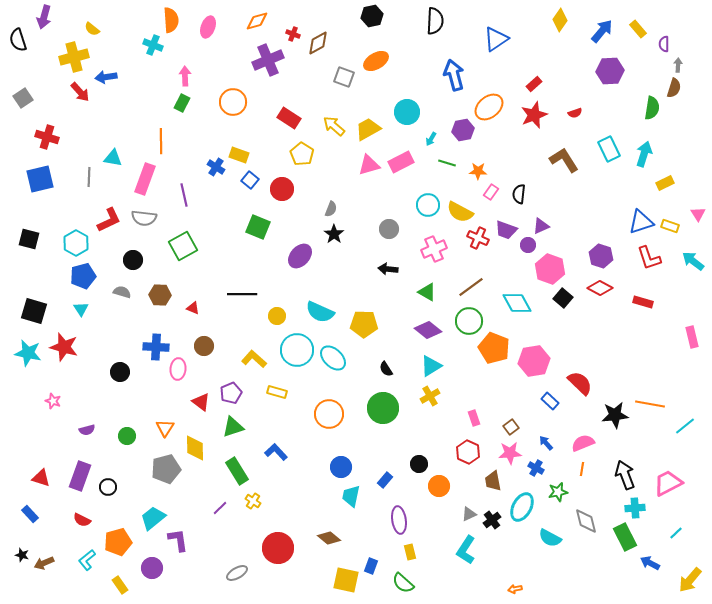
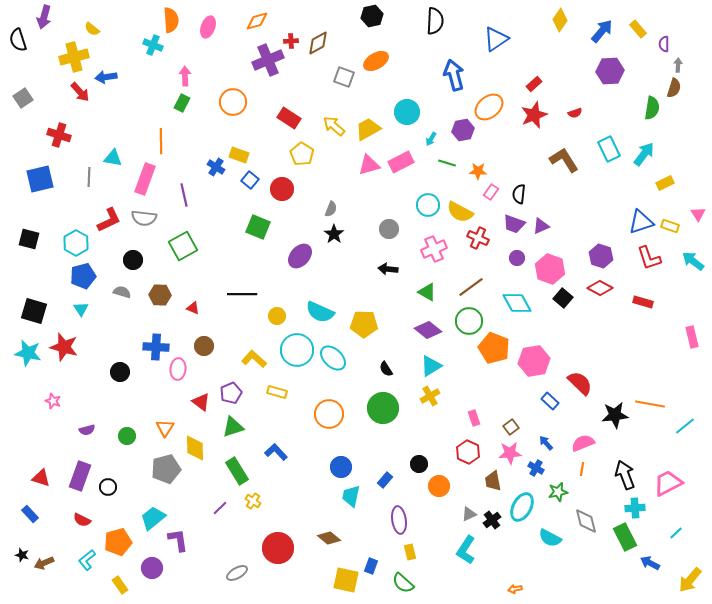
red cross at (293, 34): moved 2 px left, 7 px down; rotated 24 degrees counterclockwise
red cross at (47, 137): moved 12 px right, 2 px up
cyan arrow at (644, 154): rotated 20 degrees clockwise
purple trapezoid at (506, 230): moved 8 px right, 6 px up
purple circle at (528, 245): moved 11 px left, 13 px down
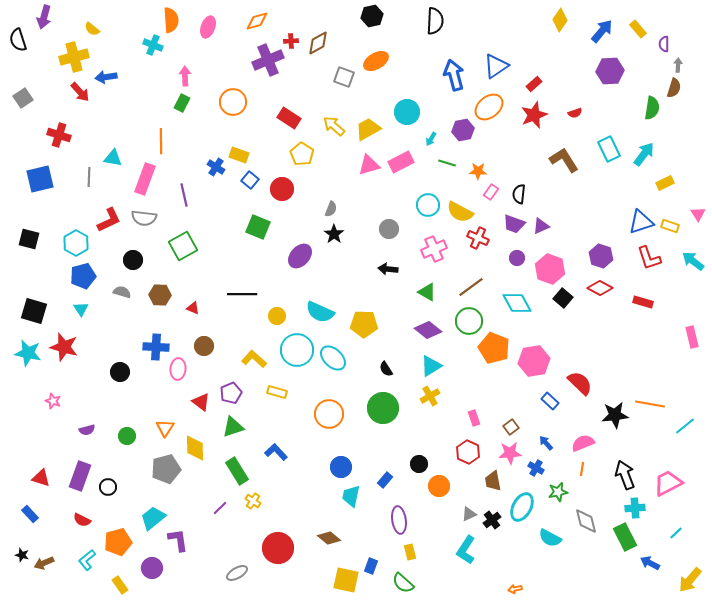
blue triangle at (496, 39): moved 27 px down
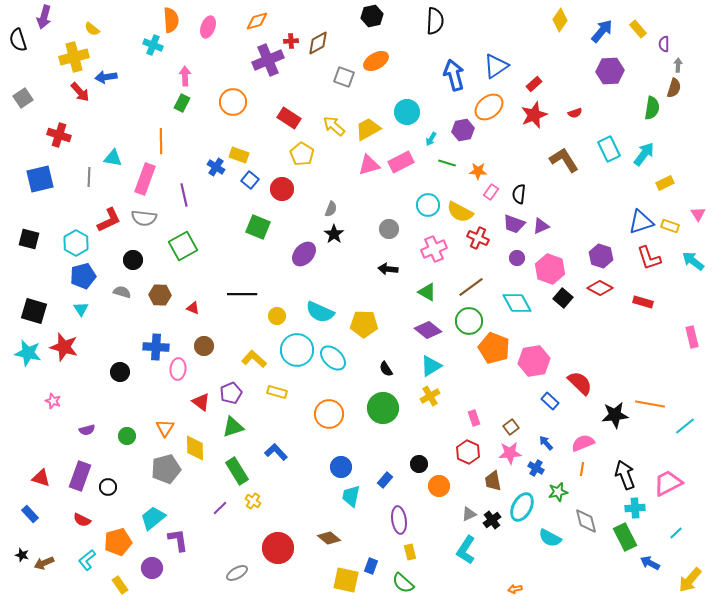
purple ellipse at (300, 256): moved 4 px right, 2 px up
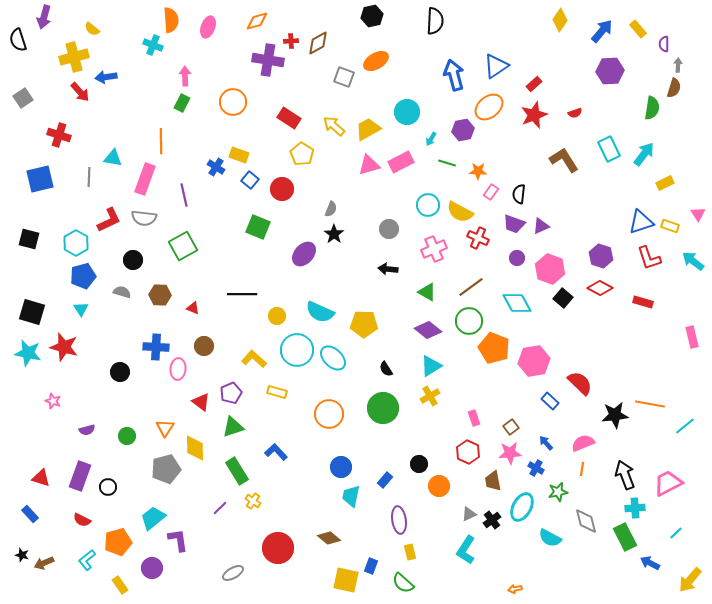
purple cross at (268, 60): rotated 32 degrees clockwise
black square at (34, 311): moved 2 px left, 1 px down
gray ellipse at (237, 573): moved 4 px left
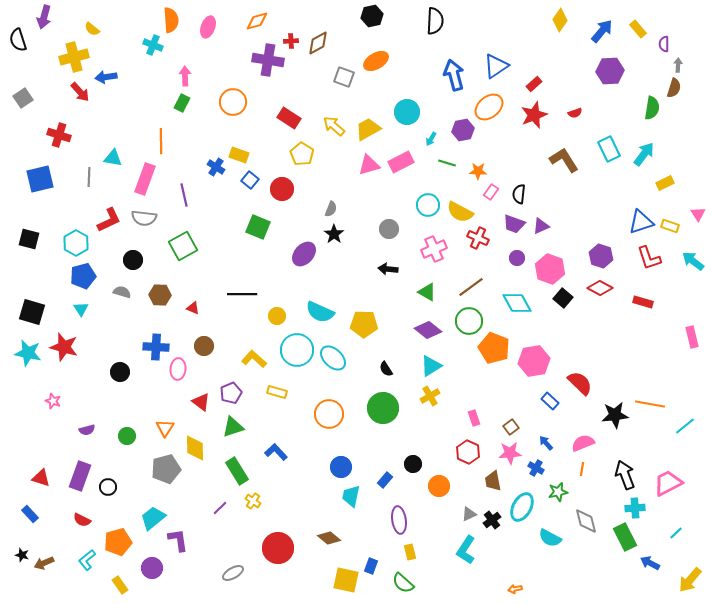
black circle at (419, 464): moved 6 px left
